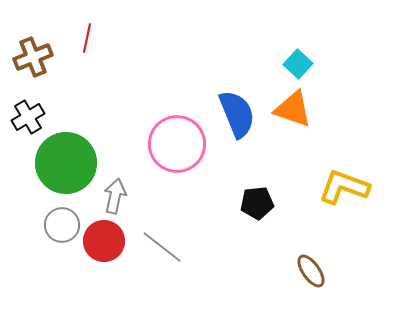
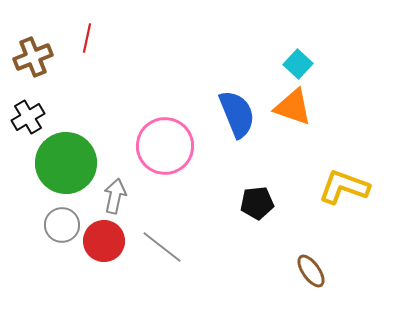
orange triangle: moved 2 px up
pink circle: moved 12 px left, 2 px down
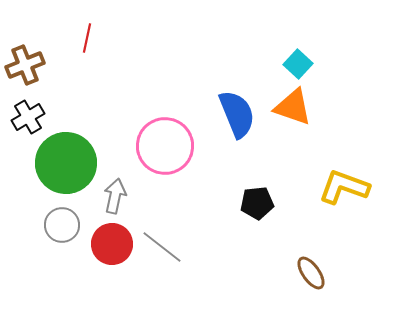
brown cross: moved 8 px left, 8 px down
red circle: moved 8 px right, 3 px down
brown ellipse: moved 2 px down
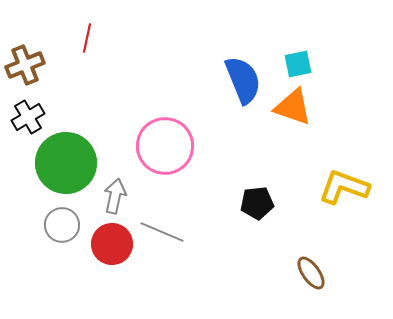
cyan square: rotated 36 degrees clockwise
blue semicircle: moved 6 px right, 34 px up
gray line: moved 15 px up; rotated 15 degrees counterclockwise
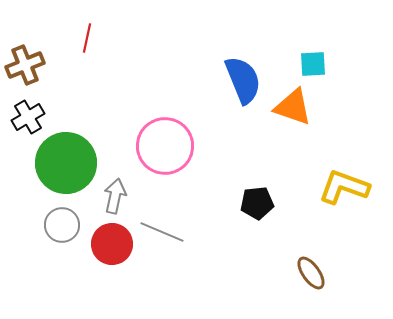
cyan square: moved 15 px right; rotated 8 degrees clockwise
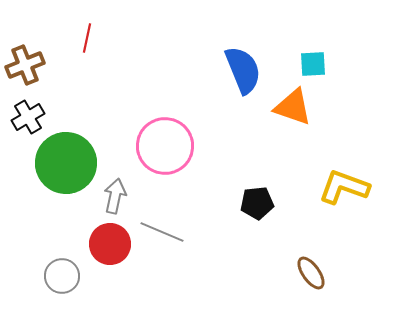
blue semicircle: moved 10 px up
gray circle: moved 51 px down
red circle: moved 2 px left
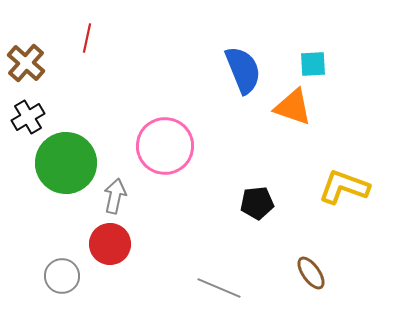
brown cross: moved 1 px right, 2 px up; rotated 27 degrees counterclockwise
gray line: moved 57 px right, 56 px down
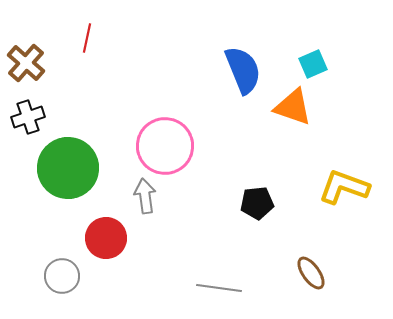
cyan square: rotated 20 degrees counterclockwise
black cross: rotated 12 degrees clockwise
green circle: moved 2 px right, 5 px down
gray arrow: moved 30 px right; rotated 20 degrees counterclockwise
red circle: moved 4 px left, 6 px up
gray line: rotated 15 degrees counterclockwise
